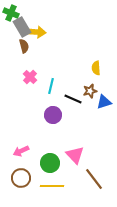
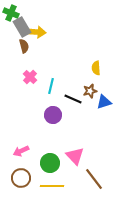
pink triangle: moved 1 px down
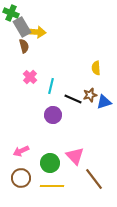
brown star: moved 4 px down
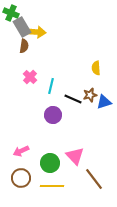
brown semicircle: rotated 24 degrees clockwise
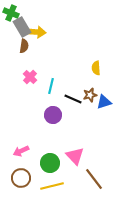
yellow line: rotated 15 degrees counterclockwise
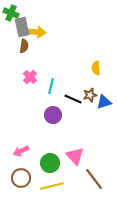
gray rectangle: rotated 18 degrees clockwise
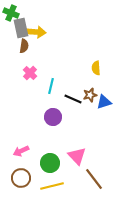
gray rectangle: moved 1 px left, 1 px down
pink cross: moved 4 px up
purple circle: moved 2 px down
pink triangle: moved 2 px right
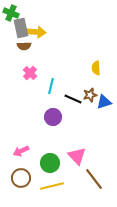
brown semicircle: rotated 80 degrees clockwise
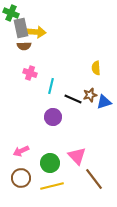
pink cross: rotated 24 degrees counterclockwise
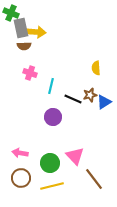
blue triangle: rotated 14 degrees counterclockwise
pink arrow: moved 1 px left, 2 px down; rotated 35 degrees clockwise
pink triangle: moved 2 px left
